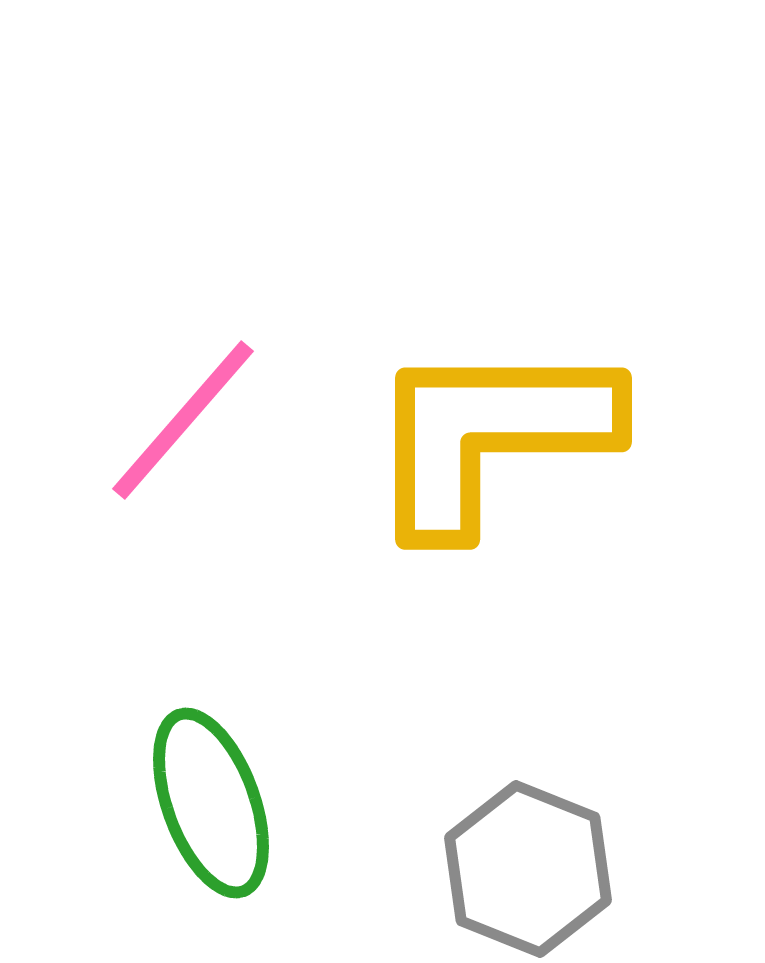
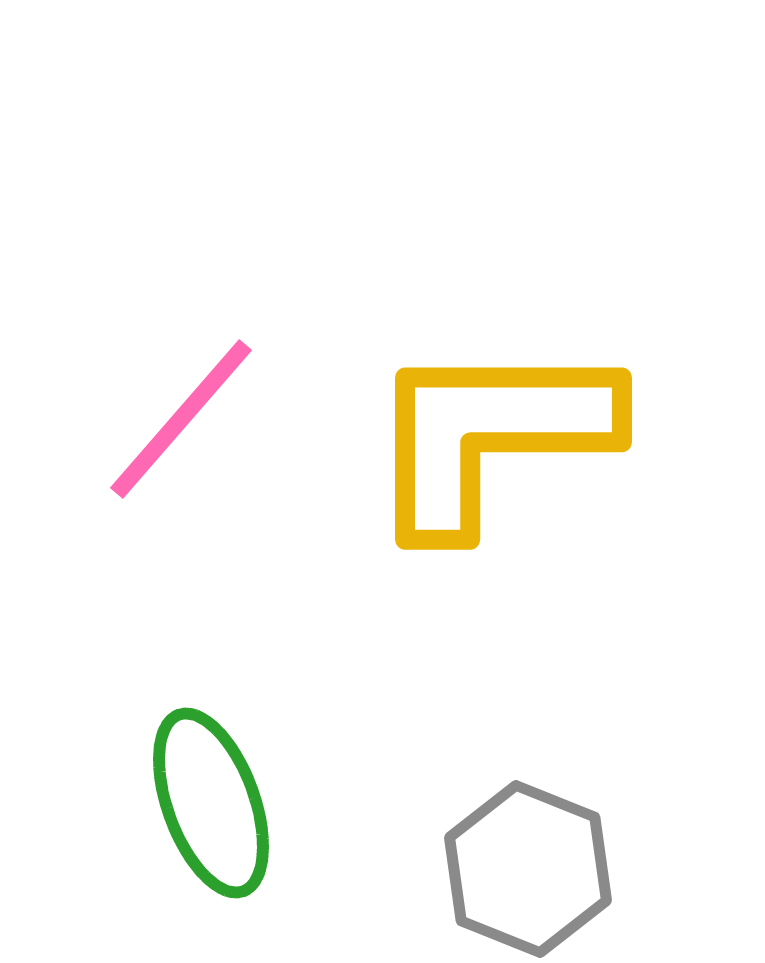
pink line: moved 2 px left, 1 px up
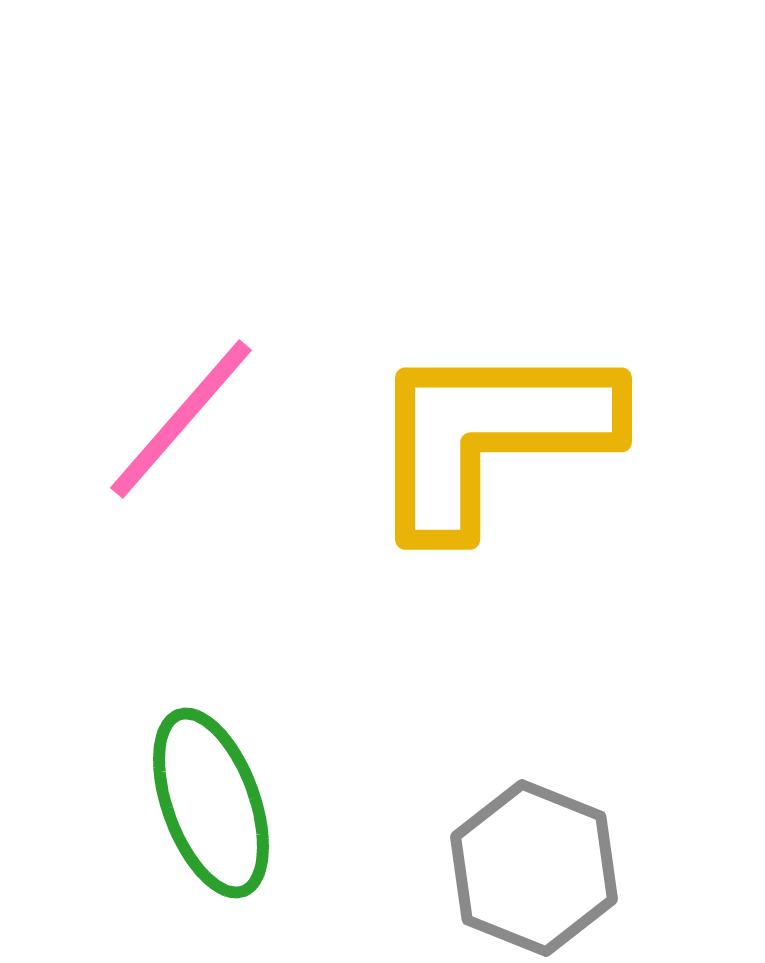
gray hexagon: moved 6 px right, 1 px up
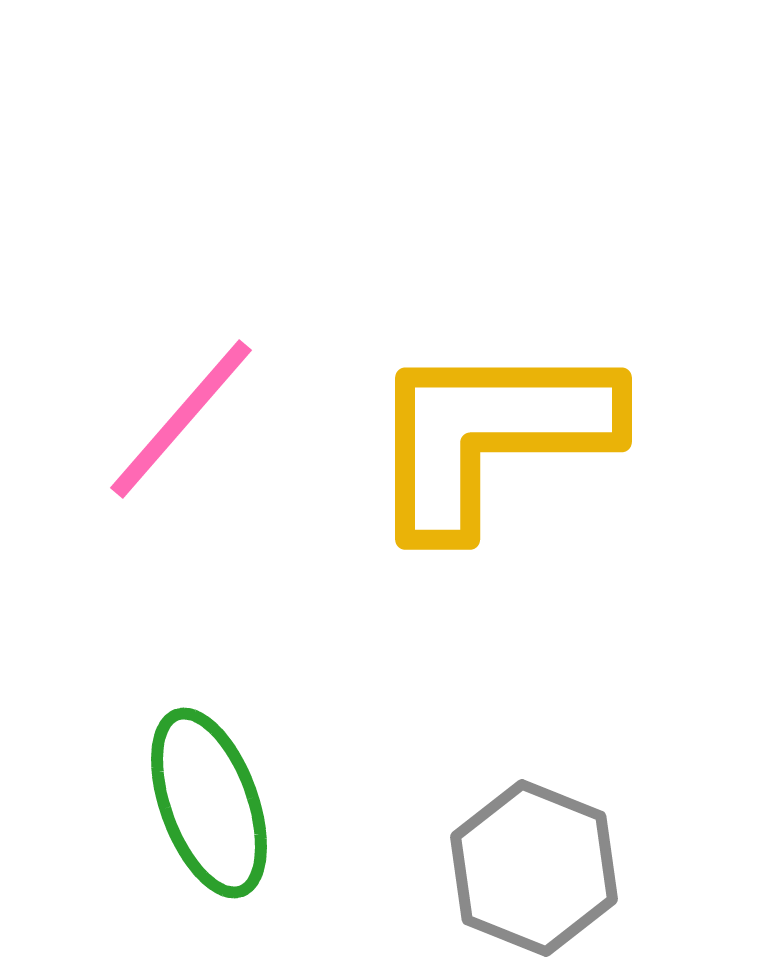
green ellipse: moved 2 px left
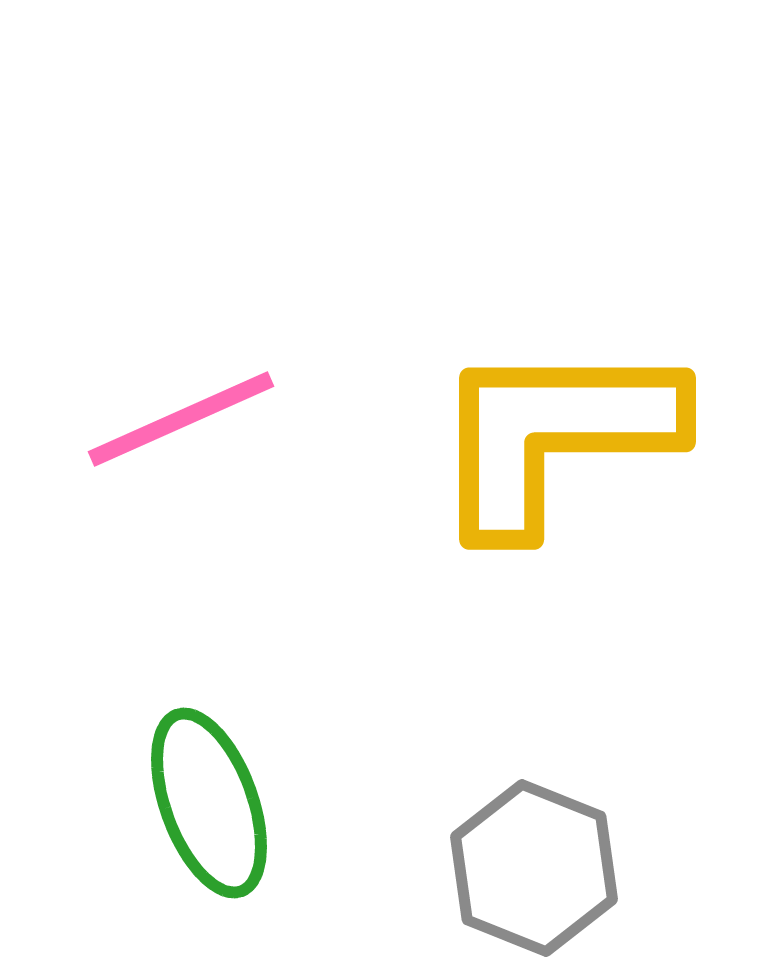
pink line: rotated 25 degrees clockwise
yellow L-shape: moved 64 px right
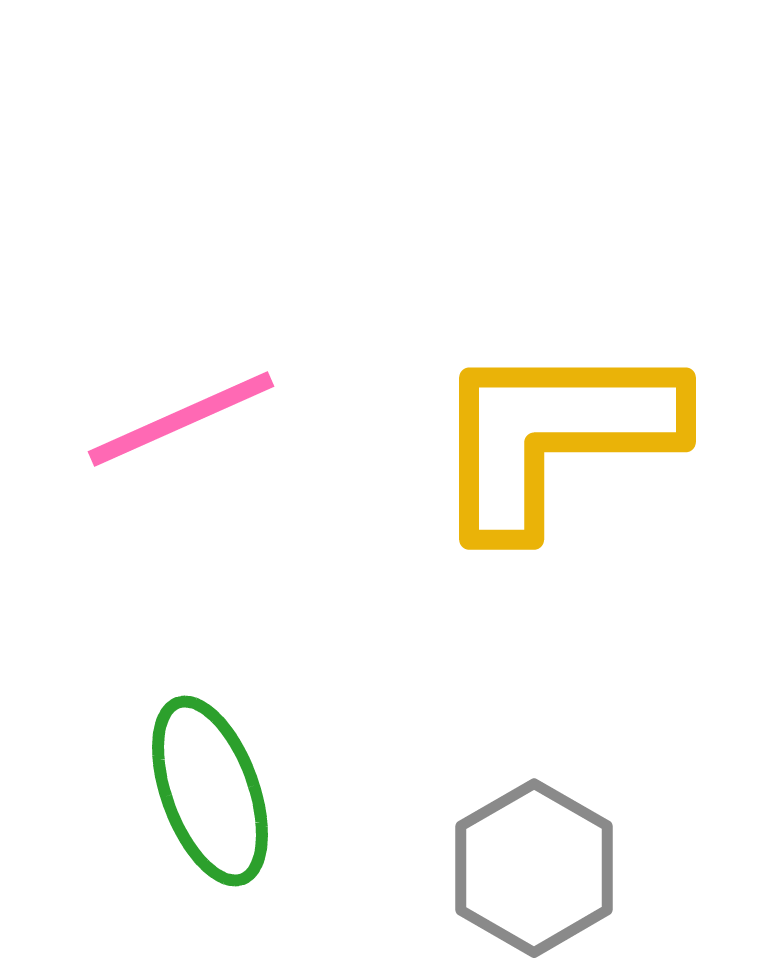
green ellipse: moved 1 px right, 12 px up
gray hexagon: rotated 8 degrees clockwise
